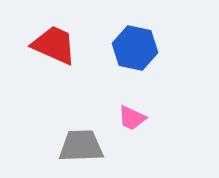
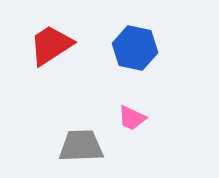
red trapezoid: moved 3 px left; rotated 57 degrees counterclockwise
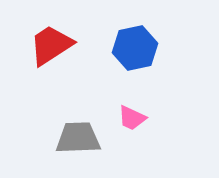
blue hexagon: rotated 24 degrees counterclockwise
gray trapezoid: moved 3 px left, 8 px up
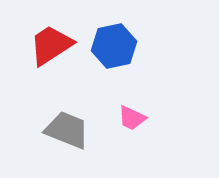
blue hexagon: moved 21 px left, 2 px up
gray trapezoid: moved 11 px left, 8 px up; rotated 24 degrees clockwise
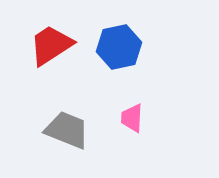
blue hexagon: moved 5 px right, 1 px down
pink trapezoid: rotated 68 degrees clockwise
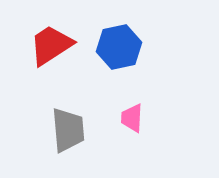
gray trapezoid: moved 1 px right; rotated 63 degrees clockwise
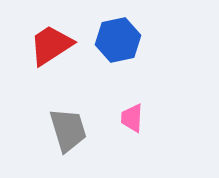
blue hexagon: moved 1 px left, 7 px up
gray trapezoid: rotated 12 degrees counterclockwise
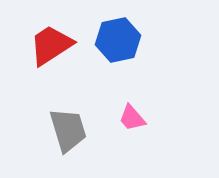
pink trapezoid: rotated 44 degrees counterclockwise
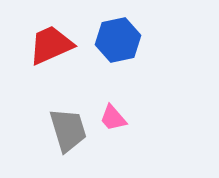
red trapezoid: rotated 9 degrees clockwise
pink trapezoid: moved 19 px left
